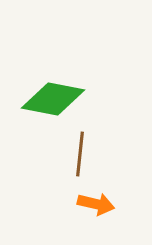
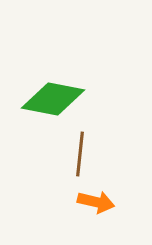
orange arrow: moved 2 px up
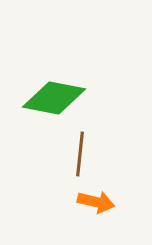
green diamond: moved 1 px right, 1 px up
